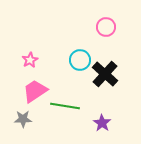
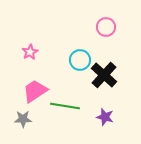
pink star: moved 8 px up
black cross: moved 1 px left, 1 px down
purple star: moved 3 px right, 6 px up; rotated 18 degrees counterclockwise
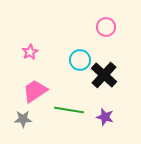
green line: moved 4 px right, 4 px down
